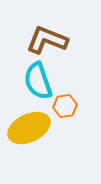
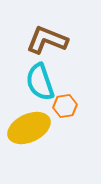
cyan semicircle: moved 2 px right, 1 px down
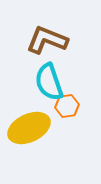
cyan semicircle: moved 9 px right
orange hexagon: moved 2 px right
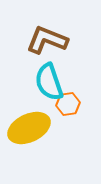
orange hexagon: moved 1 px right, 2 px up
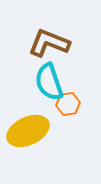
brown L-shape: moved 2 px right, 3 px down
yellow ellipse: moved 1 px left, 3 px down
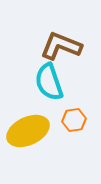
brown L-shape: moved 12 px right, 3 px down
orange hexagon: moved 6 px right, 16 px down
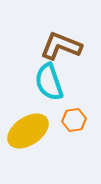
yellow ellipse: rotated 9 degrees counterclockwise
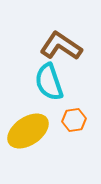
brown L-shape: rotated 12 degrees clockwise
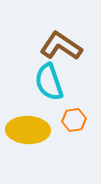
yellow ellipse: moved 1 px up; rotated 36 degrees clockwise
